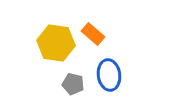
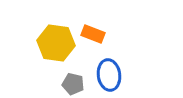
orange rectangle: rotated 20 degrees counterclockwise
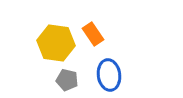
orange rectangle: rotated 35 degrees clockwise
gray pentagon: moved 6 px left, 4 px up
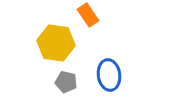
orange rectangle: moved 5 px left, 19 px up
gray pentagon: moved 1 px left, 2 px down
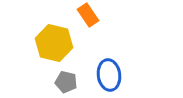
yellow hexagon: moved 2 px left; rotated 6 degrees clockwise
